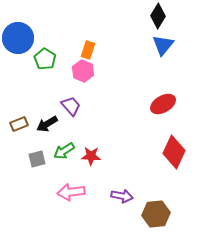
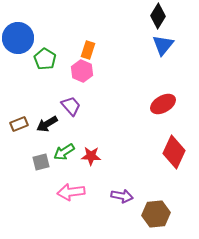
pink hexagon: moved 1 px left
green arrow: moved 1 px down
gray square: moved 4 px right, 3 px down
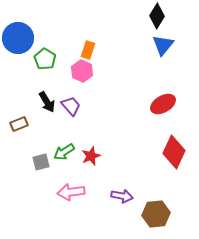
black diamond: moved 1 px left
black arrow: moved 22 px up; rotated 90 degrees counterclockwise
red star: rotated 24 degrees counterclockwise
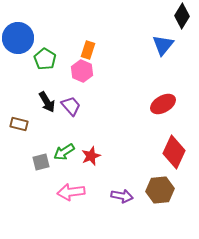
black diamond: moved 25 px right
brown rectangle: rotated 36 degrees clockwise
brown hexagon: moved 4 px right, 24 px up
